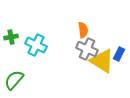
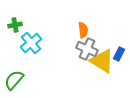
green cross: moved 4 px right, 12 px up
cyan cross: moved 5 px left, 2 px up; rotated 25 degrees clockwise
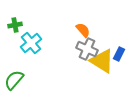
orange semicircle: rotated 35 degrees counterclockwise
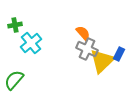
orange semicircle: moved 3 px down
yellow triangle: rotated 44 degrees clockwise
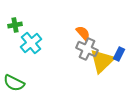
green semicircle: moved 3 px down; rotated 105 degrees counterclockwise
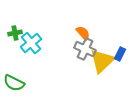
green cross: moved 8 px down
gray cross: moved 2 px left
blue rectangle: moved 1 px right
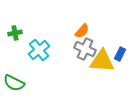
orange semicircle: moved 1 px left, 2 px up; rotated 84 degrees clockwise
cyan cross: moved 8 px right, 7 px down
yellow triangle: rotated 48 degrees clockwise
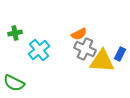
orange semicircle: moved 3 px left, 3 px down; rotated 21 degrees clockwise
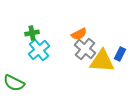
green cross: moved 17 px right
gray cross: rotated 15 degrees clockwise
